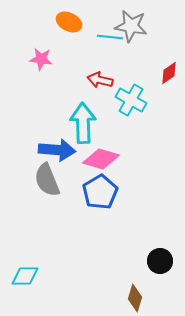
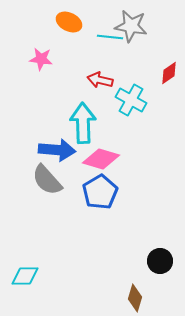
gray semicircle: rotated 20 degrees counterclockwise
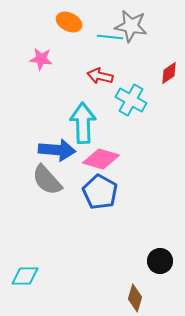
red arrow: moved 4 px up
blue pentagon: rotated 12 degrees counterclockwise
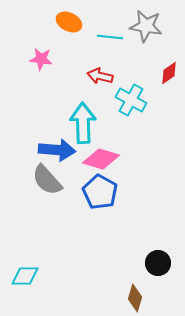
gray star: moved 15 px right
black circle: moved 2 px left, 2 px down
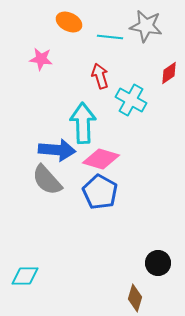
red arrow: rotated 60 degrees clockwise
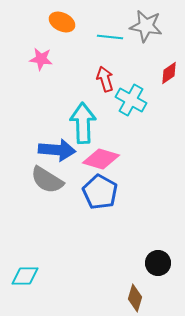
orange ellipse: moved 7 px left
red arrow: moved 5 px right, 3 px down
gray semicircle: rotated 16 degrees counterclockwise
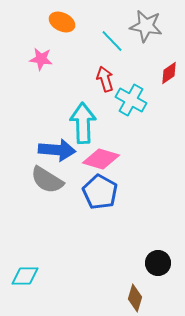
cyan line: moved 2 px right, 4 px down; rotated 40 degrees clockwise
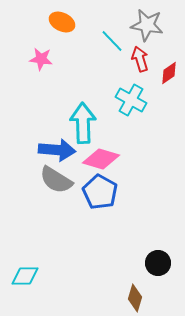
gray star: moved 1 px right, 1 px up
red arrow: moved 35 px right, 20 px up
gray semicircle: moved 9 px right
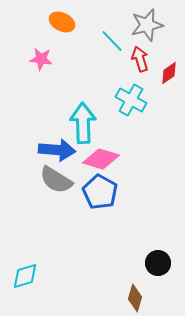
gray star: rotated 24 degrees counterclockwise
cyan diamond: rotated 16 degrees counterclockwise
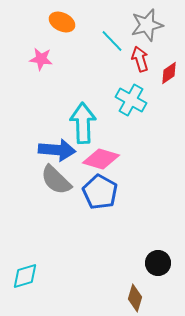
gray semicircle: rotated 12 degrees clockwise
